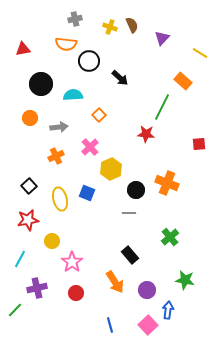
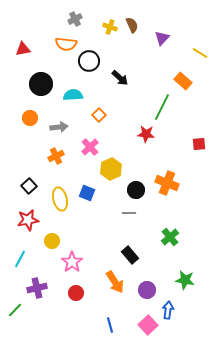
gray cross at (75, 19): rotated 16 degrees counterclockwise
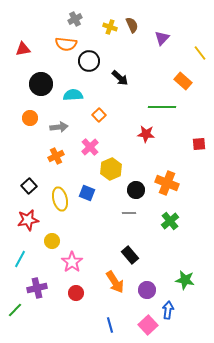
yellow line at (200, 53): rotated 21 degrees clockwise
green line at (162, 107): rotated 64 degrees clockwise
green cross at (170, 237): moved 16 px up
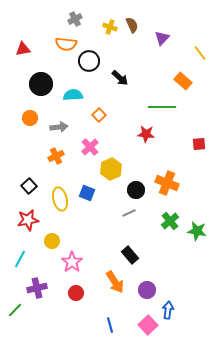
gray line at (129, 213): rotated 24 degrees counterclockwise
green star at (185, 280): moved 12 px right, 49 px up
